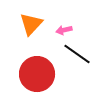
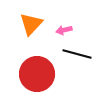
black line: rotated 20 degrees counterclockwise
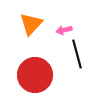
black line: rotated 60 degrees clockwise
red circle: moved 2 px left, 1 px down
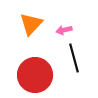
black line: moved 3 px left, 4 px down
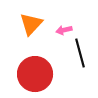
black line: moved 6 px right, 5 px up
red circle: moved 1 px up
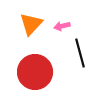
pink arrow: moved 2 px left, 4 px up
red circle: moved 2 px up
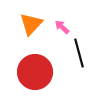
pink arrow: moved 1 px down; rotated 56 degrees clockwise
black line: moved 1 px left
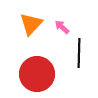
black line: rotated 16 degrees clockwise
red circle: moved 2 px right, 2 px down
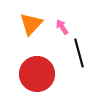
pink arrow: rotated 14 degrees clockwise
black line: rotated 16 degrees counterclockwise
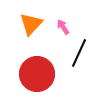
pink arrow: moved 1 px right
black line: rotated 40 degrees clockwise
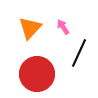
orange triangle: moved 1 px left, 4 px down
